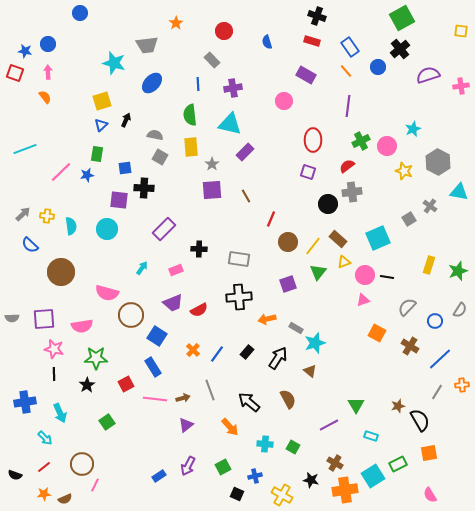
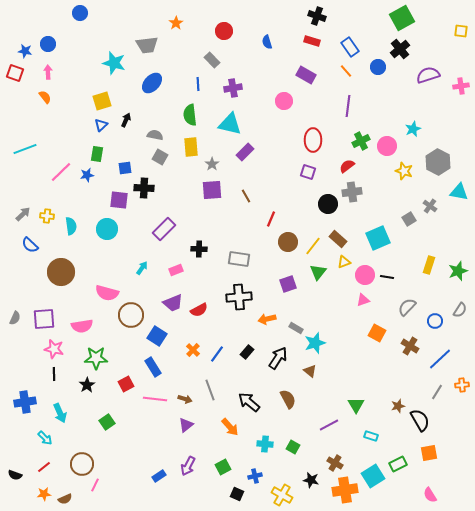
gray semicircle at (12, 318): moved 3 px right; rotated 64 degrees counterclockwise
brown arrow at (183, 398): moved 2 px right, 1 px down; rotated 32 degrees clockwise
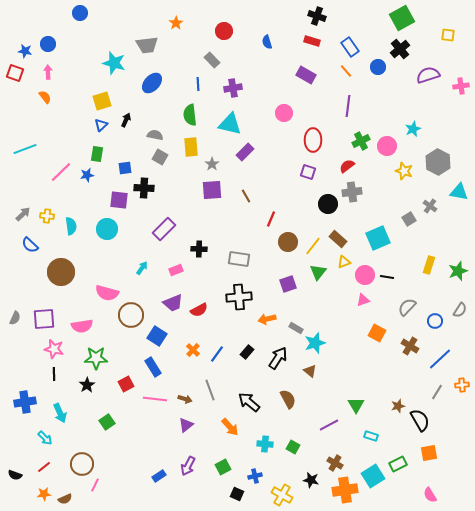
yellow square at (461, 31): moved 13 px left, 4 px down
pink circle at (284, 101): moved 12 px down
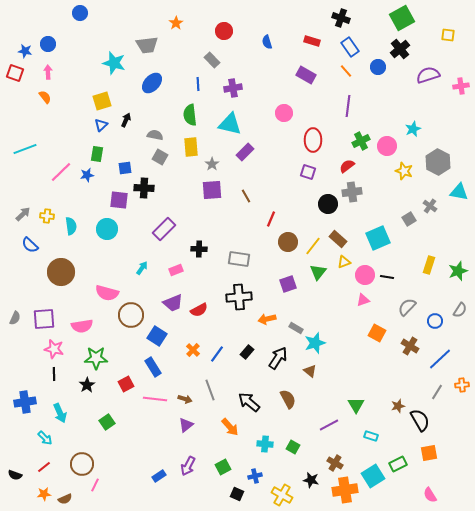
black cross at (317, 16): moved 24 px right, 2 px down
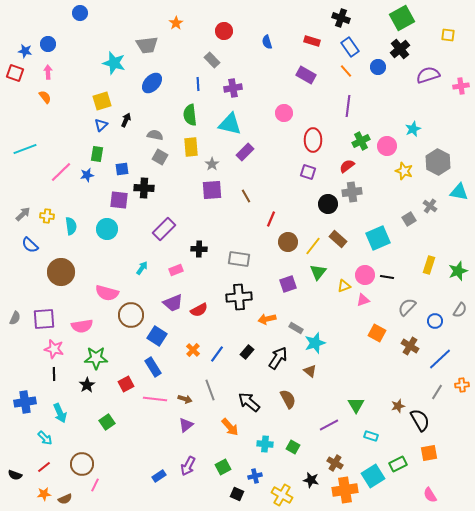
blue square at (125, 168): moved 3 px left, 1 px down
yellow triangle at (344, 262): moved 24 px down
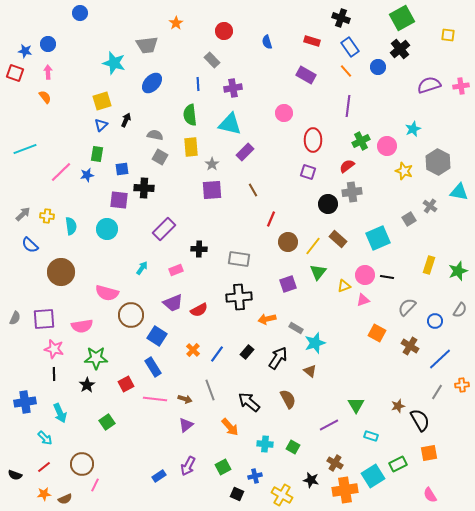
purple semicircle at (428, 75): moved 1 px right, 10 px down
brown line at (246, 196): moved 7 px right, 6 px up
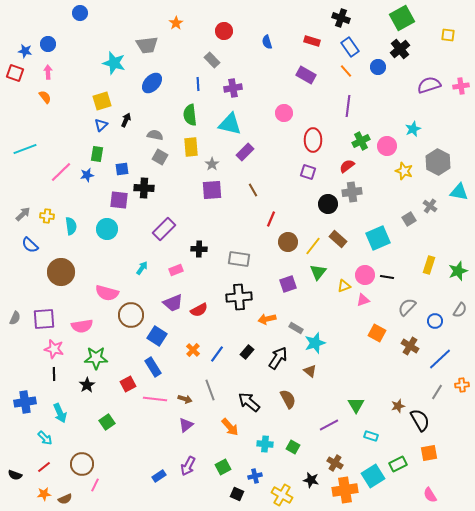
red square at (126, 384): moved 2 px right
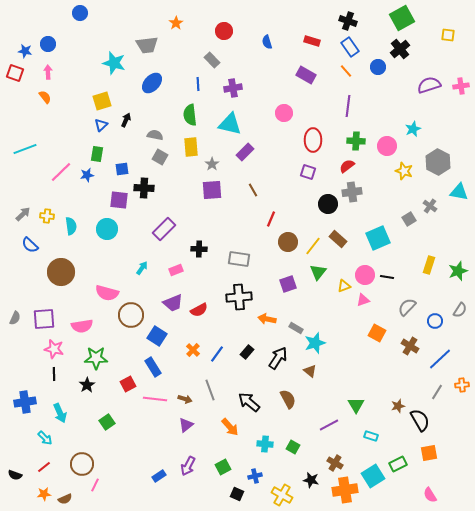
black cross at (341, 18): moved 7 px right, 3 px down
green cross at (361, 141): moved 5 px left; rotated 30 degrees clockwise
orange arrow at (267, 319): rotated 24 degrees clockwise
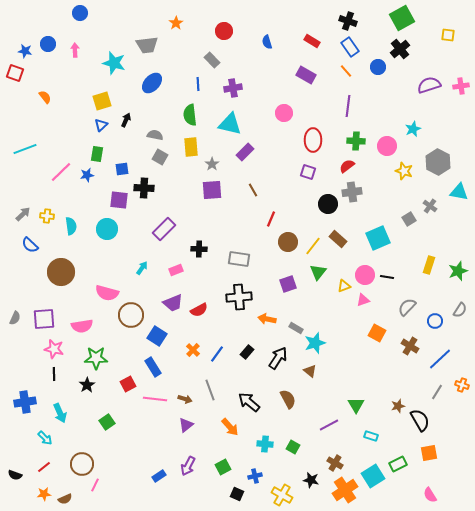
red rectangle at (312, 41): rotated 14 degrees clockwise
pink arrow at (48, 72): moved 27 px right, 22 px up
orange cross at (462, 385): rotated 24 degrees clockwise
orange cross at (345, 490): rotated 25 degrees counterclockwise
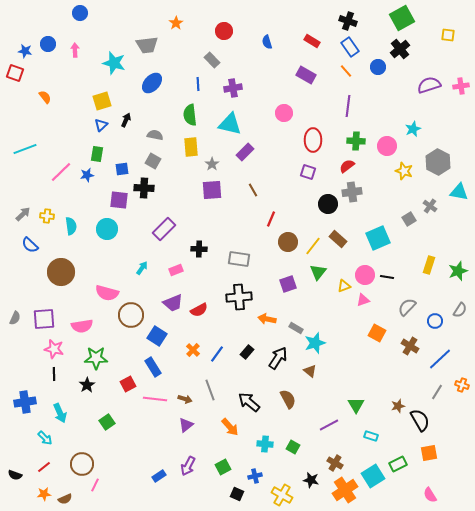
gray square at (160, 157): moved 7 px left, 4 px down
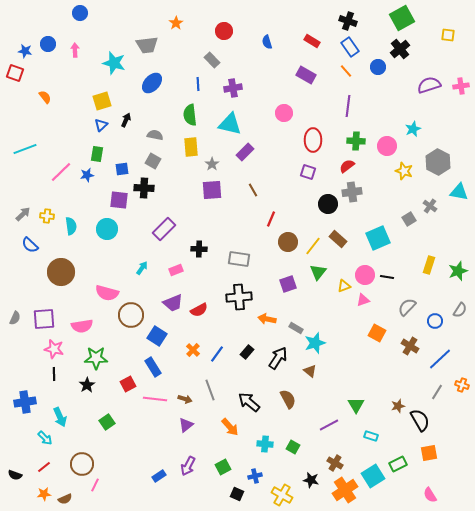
cyan arrow at (60, 413): moved 4 px down
